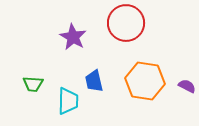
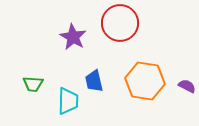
red circle: moved 6 px left
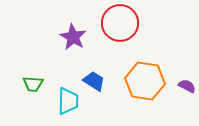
blue trapezoid: rotated 135 degrees clockwise
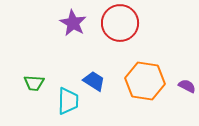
purple star: moved 14 px up
green trapezoid: moved 1 px right, 1 px up
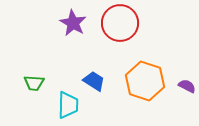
orange hexagon: rotated 9 degrees clockwise
cyan trapezoid: moved 4 px down
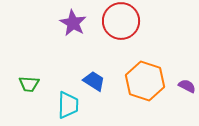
red circle: moved 1 px right, 2 px up
green trapezoid: moved 5 px left, 1 px down
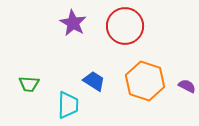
red circle: moved 4 px right, 5 px down
